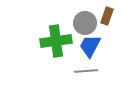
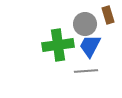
brown rectangle: moved 1 px right, 1 px up; rotated 36 degrees counterclockwise
gray circle: moved 1 px down
green cross: moved 2 px right, 4 px down
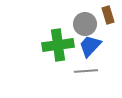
blue trapezoid: rotated 15 degrees clockwise
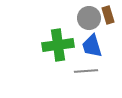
gray circle: moved 4 px right, 6 px up
blue trapezoid: moved 2 px right; rotated 60 degrees counterclockwise
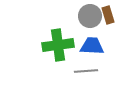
gray circle: moved 1 px right, 2 px up
blue trapezoid: rotated 110 degrees clockwise
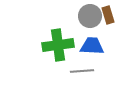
gray line: moved 4 px left
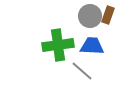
brown rectangle: rotated 36 degrees clockwise
gray line: rotated 45 degrees clockwise
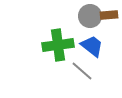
brown rectangle: moved 1 px right; rotated 66 degrees clockwise
blue trapezoid: rotated 35 degrees clockwise
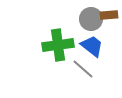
gray circle: moved 1 px right, 3 px down
gray line: moved 1 px right, 2 px up
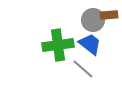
gray circle: moved 2 px right, 1 px down
blue trapezoid: moved 2 px left, 2 px up
